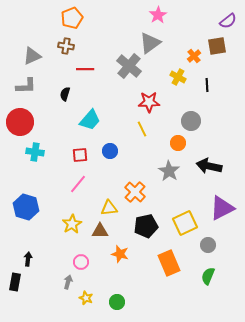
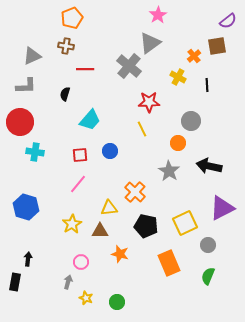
black pentagon at (146, 226): rotated 25 degrees clockwise
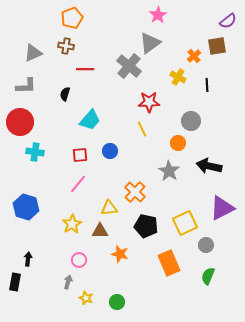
gray triangle at (32, 56): moved 1 px right, 3 px up
gray circle at (208, 245): moved 2 px left
pink circle at (81, 262): moved 2 px left, 2 px up
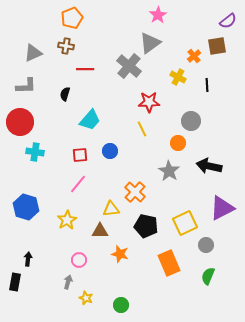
yellow triangle at (109, 208): moved 2 px right, 1 px down
yellow star at (72, 224): moved 5 px left, 4 px up
green circle at (117, 302): moved 4 px right, 3 px down
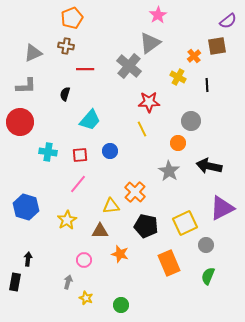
cyan cross at (35, 152): moved 13 px right
yellow triangle at (111, 209): moved 3 px up
pink circle at (79, 260): moved 5 px right
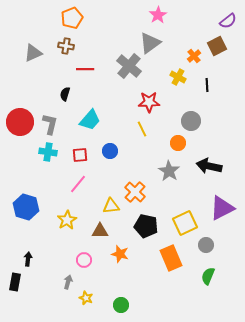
brown square at (217, 46): rotated 18 degrees counterclockwise
gray L-shape at (26, 86): moved 24 px right, 38 px down; rotated 75 degrees counterclockwise
orange rectangle at (169, 263): moved 2 px right, 5 px up
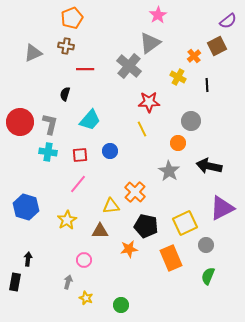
orange star at (120, 254): moved 9 px right, 5 px up; rotated 24 degrees counterclockwise
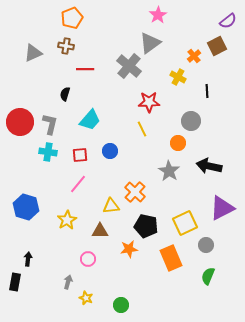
black line at (207, 85): moved 6 px down
pink circle at (84, 260): moved 4 px right, 1 px up
